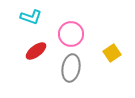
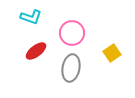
pink circle: moved 1 px right, 1 px up
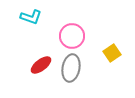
pink circle: moved 3 px down
red ellipse: moved 5 px right, 14 px down
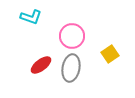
yellow square: moved 2 px left, 1 px down
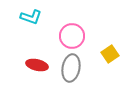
red ellipse: moved 4 px left; rotated 50 degrees clockwise
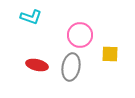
pink circle: moved 8 px right, 1 px up
yellow square: rotated 36 degrees clockwise
gray ellipse: moved 1 px up
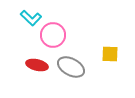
cyan L-shape: moved 1 px down; rotated 25 degrees clockwise
pink circle: moved 27 px left
gray ellipse: rotated 72 degrees counterclockwise
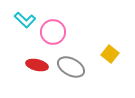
cyan L-shape: moved 6 px left, 2 px down
pink circle: moved 3 px up
yellow square: rotated 36 degrees clockwise
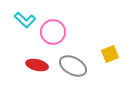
yellow square: rotated 30 degrees clockwise
gray ellipse: moved 2 px right, 1 px up
